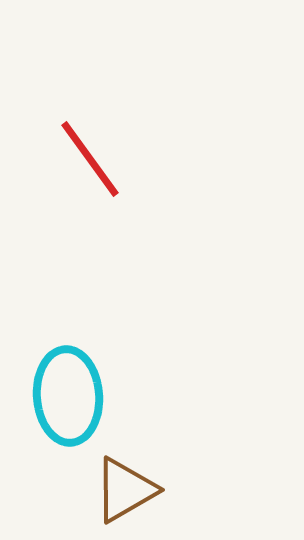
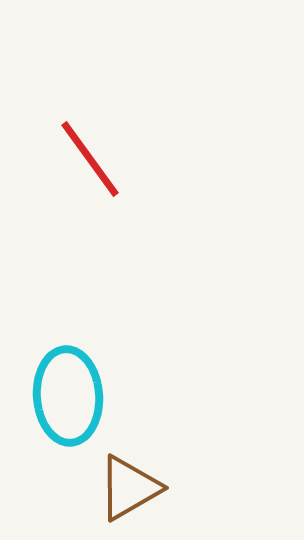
brown triangle: moved 4 px right, 2 px up
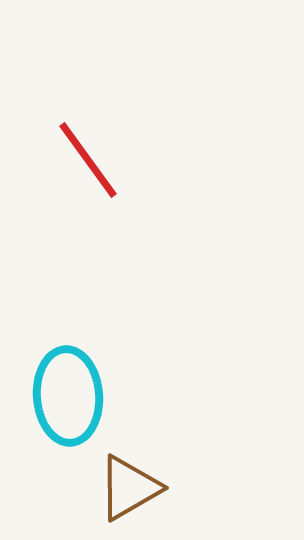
red line: moved 2 px left, 1 px down
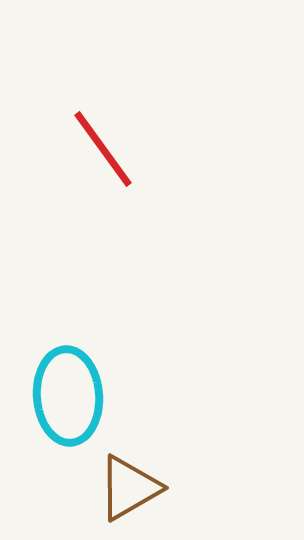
red line: moved 15 px right, 11 px up
